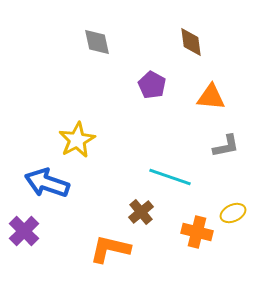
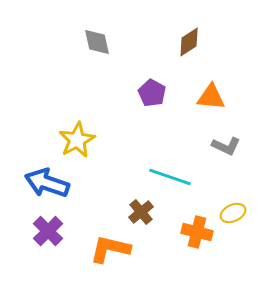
brown diamond: moved 2 px left; rotated 64 degrees clockwise
purple pentagon: moved 8 px down
gray L-shape: rotated 36 degrees clockwise
purple cross: moved 24 px right
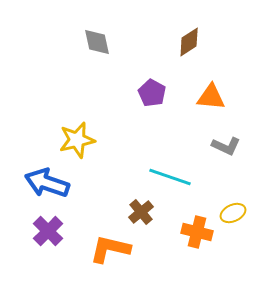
yellow star: rotated 15 degrees clockwise
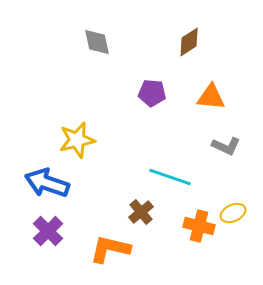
purple pentagon: rotated 24 degrees counterclockwise
orange cross: moved 2 px right, 6 px up
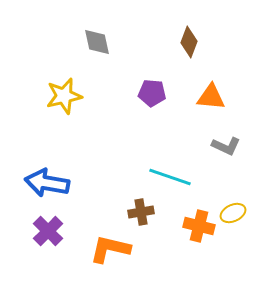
brown diamond: rotated 36 degrees counterclockwise
yellow star: moved 13 px left, 44 px up
blue arrow: rotated 9 degrees counterclockwise
brown cross: rotated 30 degrees clockwise
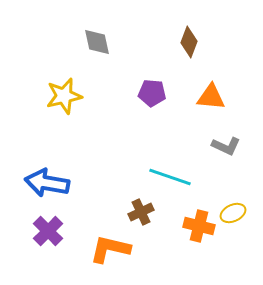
brown cross: rotated 15 degrees counterclockwise
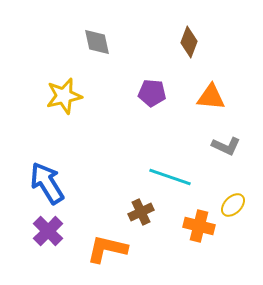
blue arrow: rotated 48 degrees clockwise
yellow ellipse: moved 8 px up; rotated 20 degrees counterclockwise
orange L-shape: moved 3 px left
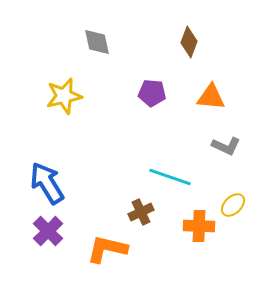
orange cross: rotated 12 degrees counterclockwise
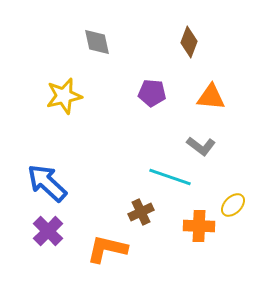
gray L-shape: moved 25 px left; rotated 12 degrees clockwise
blue arrow: rotated 15 degrees counterclockwise
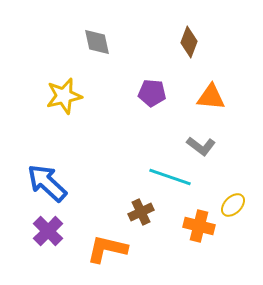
orange cross: rotated 12 degrees clockwise
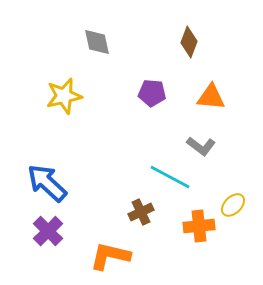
cyan line: rotated 9 degrees clockwise
orange cross: rotated 20 degrees counterclockwise
orange L-shape: moved 3 px right, 7 px down
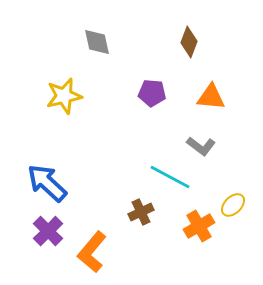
orange cross: rotated 24 degrees counterclockwise
orange L-shape: moved 18 px left, 4 px up; rotated 63 degrees counterclockwise
